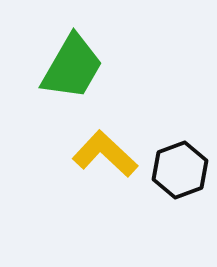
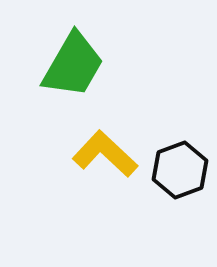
green trapezoid: moved 1 px right, 2 px up
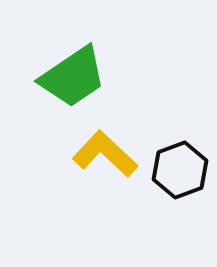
green trapezoid: moved 12 px down; rotated 26 degrees clockwise
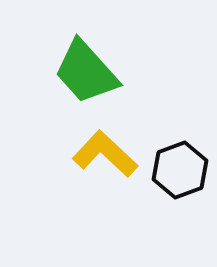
green trapezoid: moved 13 px right, 5 px up; rotated 82 degrees clockwise
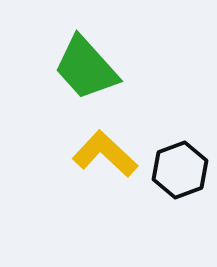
green trapezoid: moved 4 px up
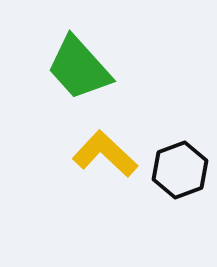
green trapezoid: moved 7 px left
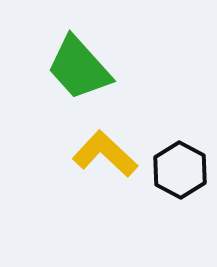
black hexagon: rotated 12 degrees counterclockwise
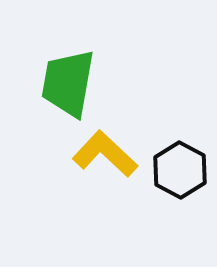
green trapezoid: moved 11 px left, 15 px down; rotated 52 degrees clockwise
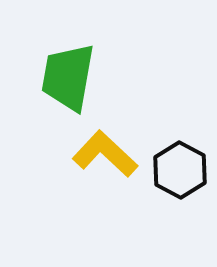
green trapezoid: moved 6 px up
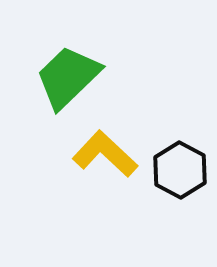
green trapezoid: rotated 36 degrees clockwise
